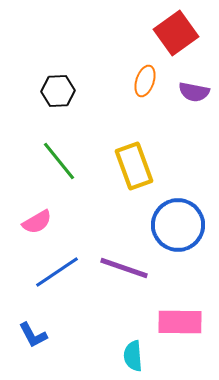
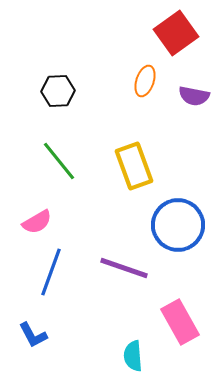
purple semicircle: moved 4 px down
blue line: moved 6 px left; rotated 36 degrees counterclockwise
pink rectangle: rotated 60 degrees clockwise
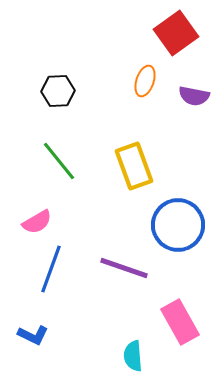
blue line: moved 3 px up
blue L-shape: rotated 36 degrees counterclockwise
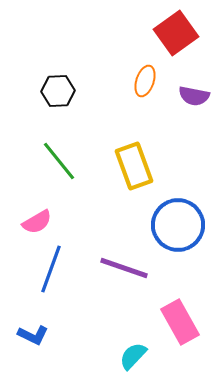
cyan semicircle: rotated 48 degrees clockwise
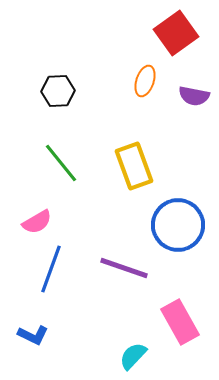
green line: moved 2 px right, 2 px down
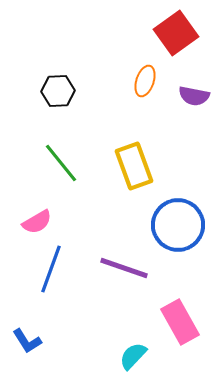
blue L-shape: moved 6 px left, 6 px down; rotated 32 degrees clockwise
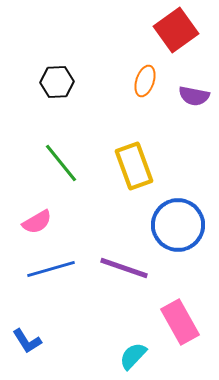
red square: moved 3 px up
black hexagon: moved 1 px left, 9 px up
blue line: rotated 54 degrees clockwise
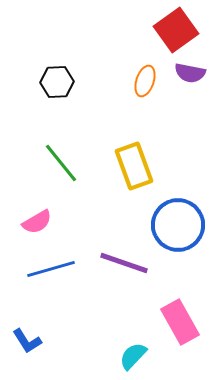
purple semicircle: moved 4 px left, 23 px up
purple line: moved 5 px up
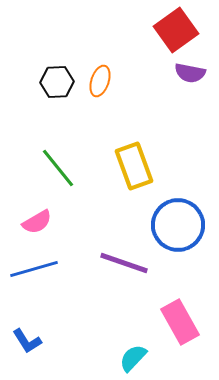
orange ellipse: moved 45 px left
green line: moved 3 px left, 5 px down
blue line: moved 17 px left
cyan semicircle: moved 2 px down
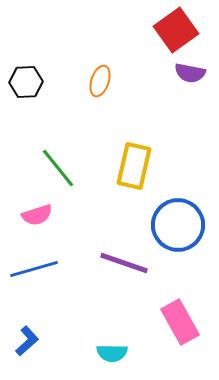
black hexagon: moved 31 px left
yellow rectangle: rotated 33 degrees clockwise
pink semicircle: moved 7 px up; rotated 12 degrees clockwise
blue L-shape: rotated 100 degrees counterclockwise
cyan semicircle: moved 21 px left, 5 px up; rotated 132 degrees counterclockwise
